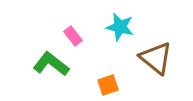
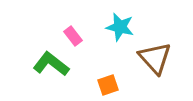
brown triangle: moved 1 px left; rotated 9 degrees clockwise
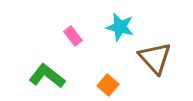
green L-shape: moved 4 px left, 12 px down
orange square: rotated 30 degrees counterclockwise
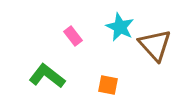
cyan star: rotated 12 degrees clockwise
brown triangle: moved 13 px up
orange square: rotated 30 degrees counterclockwise
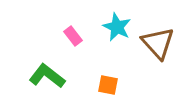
cyan star: moved 3 px left
brown triangle: moved 3 px right, 2 px up
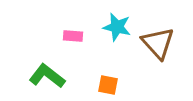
cyan star: rotated 12 degrees counterclockwise
pink rectangle: rotated 48 degrees counterclockwise
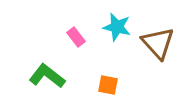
pink rectangle: moved 3 px right, 1 px down; rotated 48 degrees clockwise
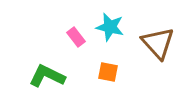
cyan star: moved 7 px left
green L-shape: rotated 12 degrees counterclockwise
orange square: moved 13 px up
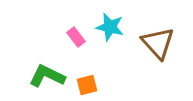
orange square: moved 21 px left, 13 px down; rotated 25 degrees counterclockwise
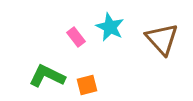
cyan star: rotated 12 degrees clockwise
brown triangle: moved 4 px right, 4 px up
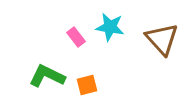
cyan star: rotated 16 degrees counterclockwise
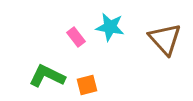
brown triangle: moved 3 px right
